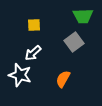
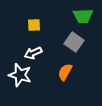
gray square: rotated 18 degrees counterclockwise
white arrow: rotated 18 degrees clockwise
orange semicircle: moved 2 px right, 7 px up
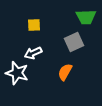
green trapezoid: moved 3 px right, 1 px down
gray square: rotated 30 degrees clockwise
white star: moved 3 px left, 2 px up
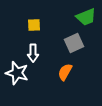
green trapezoid: rotated 20 degrees counterclockwise
gray square: moved 1 px down
white arrow: rotated 66 degrees counterclockwise
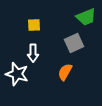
white star: moved 1 px down
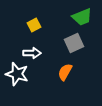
green trapezoid: moved 4 px left
yellow square: rotated 24 degrees counterclockwise
white arrow: moved 1 px left; rotated 90 degrees counterclockwise
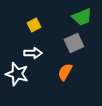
white arrow: moved 1 px right
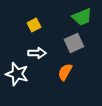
white arrow: moved 4 px right
